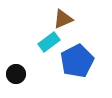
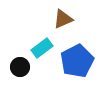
cyan rectangle: moved 7 px left, 6 px down
black circle: moved 4 px right, 7 px up
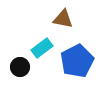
brown triangle: rotated 35 degrees clockwise
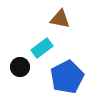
brown triangle: moved 3 px left
blue pentagon: moved 10 px left, 16 px down
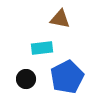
cyan rectangle: rotated 30 degrees clockwise
black circle: moved 6 px right, 12 px down
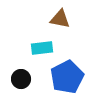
black circle: moved 5 px left
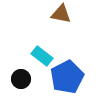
brown triangle: moved 1 px right, 5 px up
cyan rectangle: moved 8 px down; rotated 45 degrees clockwise
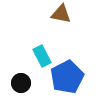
cyan rectangle: rotated 25 degrees clockwise
black circle: moved 4 px down
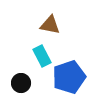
brown triangle: moved 11 px left, 11 px down
blue pentagon: moved 2 px right; rotated 8 degrees clockwise
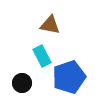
black circle: moved 1 px right
